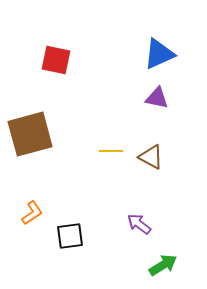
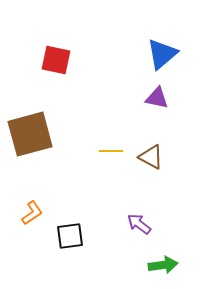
blue triangle: moved 3 px right; rotated 16 degrees counterclockwise
green arrow: rotated 24 degrees clockwise
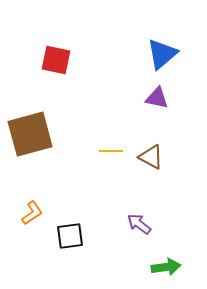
green arrow: moved 3 px right, 2 px down
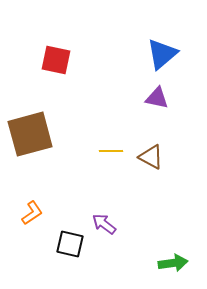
purple arrow: moved 35 px left
black square: moved 8 px down; rotated 20 degrees clockwise
green arrow: moved 7 px right, 4 px up
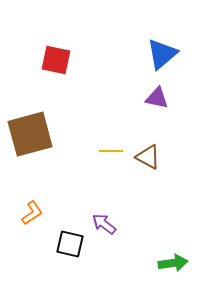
brown triangle: moved 3 px left
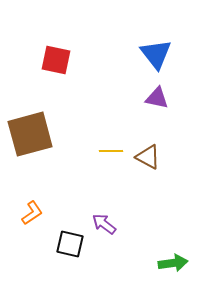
blue triangle: moved 6 px left; rotated 28 degrees counterclockwise
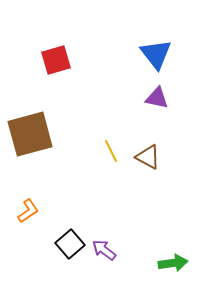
red square: rotated 28 degrees counterclockwise
yellow line: rotated 65 degrees clockwise
orange L-shape: moved 4 px left, 2 px up
purple arrow: moved 26 px down
black square: rotated 36 degrees clockwise
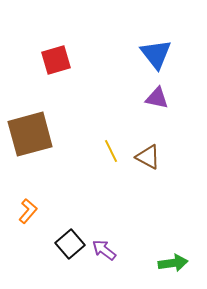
orange L-shape: rotated 15 degrees counterclockwise
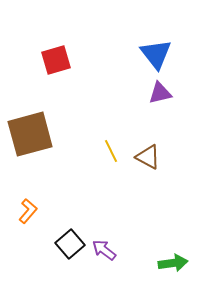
purple triangle: moved 3 px right, 5 px up; rotated 25 degrees counterclockwise
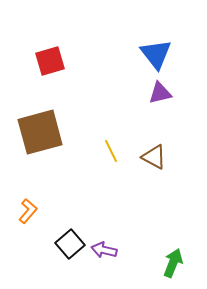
red square: moved 6 px left, 1 px down
brown square: moved 10 px right, 2 px up
brown triangle: moved 6 px right
purple arrow: rotated 25 degrees counterclockwise
green arrow: rotated 60 degrees counterclockwise
